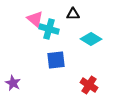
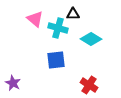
cyan cross: moved 9 px right, 1 px up
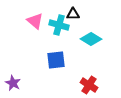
pink triangle: moved 2 px down
cyan cross: moved 1 px right, 3 px up
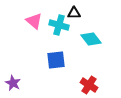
black triangle: moved 1 px right, 1 px up
pink triangle: moved 1 px left
cyan diamond: rotated 20 degrees clockwise
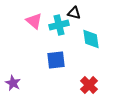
black triangle: rotated 16 degrees clockwise
cyan cross: rotated 30 degrees counterclockwise
cyan diamond: rotated 30 degrees clockwise
red cross: rotated 12 degrees clockwise
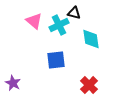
cyan cross: rotated 12 degrees counterclockwise
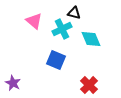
cyan cross: moved 3 px right, 4 px down
cyan diamond: rotated 15 degrees counterclockwise
blue square: rotated 30 degrees clockwise
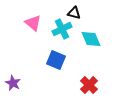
pink triangle: moved 1 px left, 2 px down
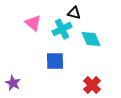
blue square: moved 1 px left, 1 px down; rotated 24 degrees counterclockwise
red cross: moved 3 px right
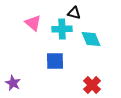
cyan cross: rotated 24 degrees clockwise
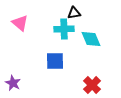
black triangle: rotated 24 degrees counterclockwise
pink triangle: moved 13 px left
cyan cross: moved 2 px right
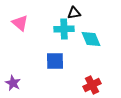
red cross: rotated 18 degrees clockwise
